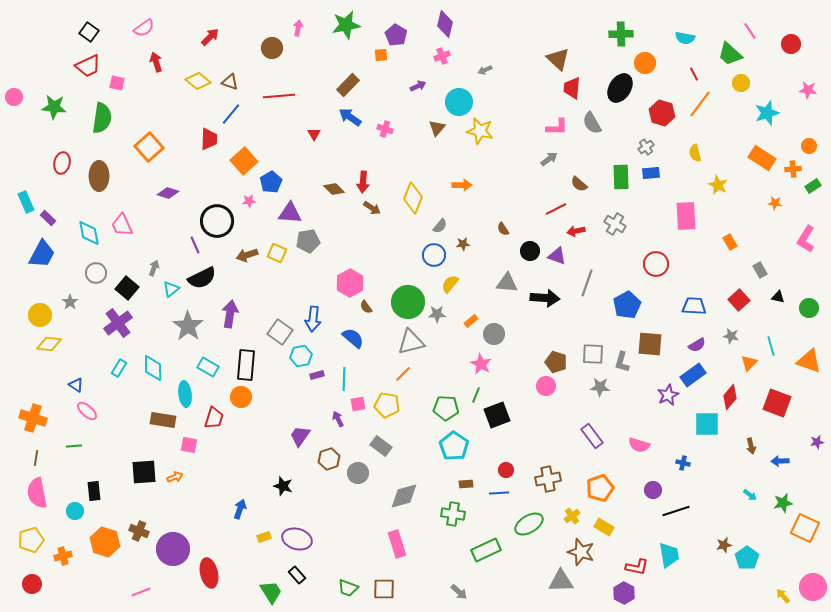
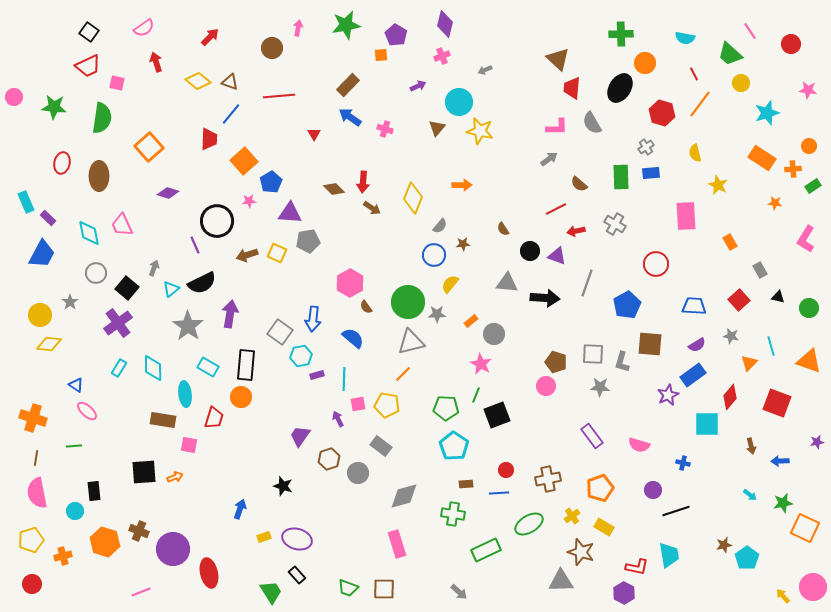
black semicircle at (202, 278): moved 5 px down
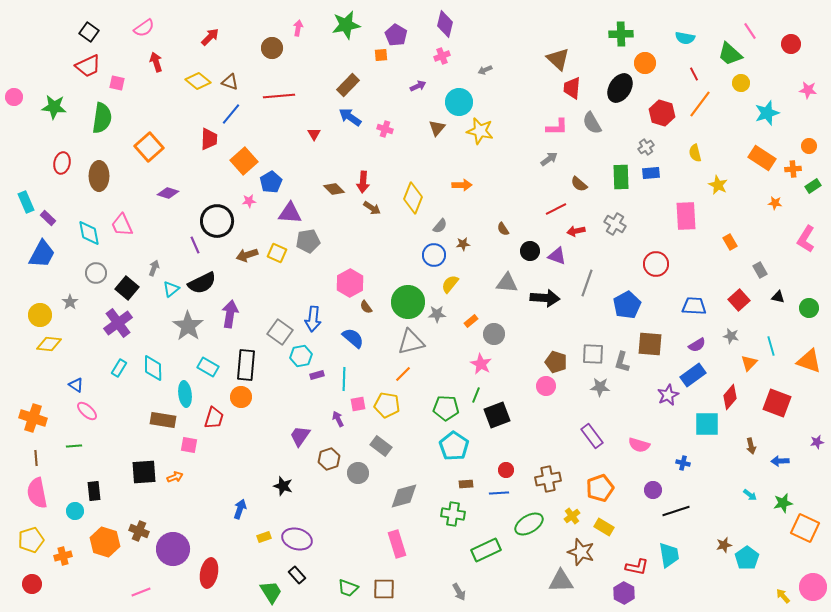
brown line at (36, 458): rotated 14 degrees counterclockwise
red ellipse at (209, 573): rotated 24 degrees clockwise
gray arrow at (459, 592): rotated 18 degrees clockwise
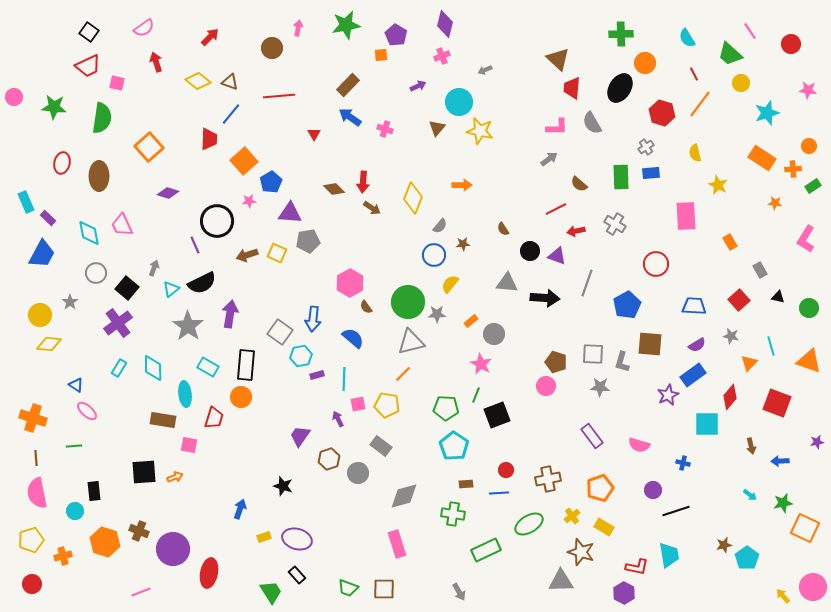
cyan semicircle at (685, 38): moved 2 px right; rotated 48 degrees clockwise
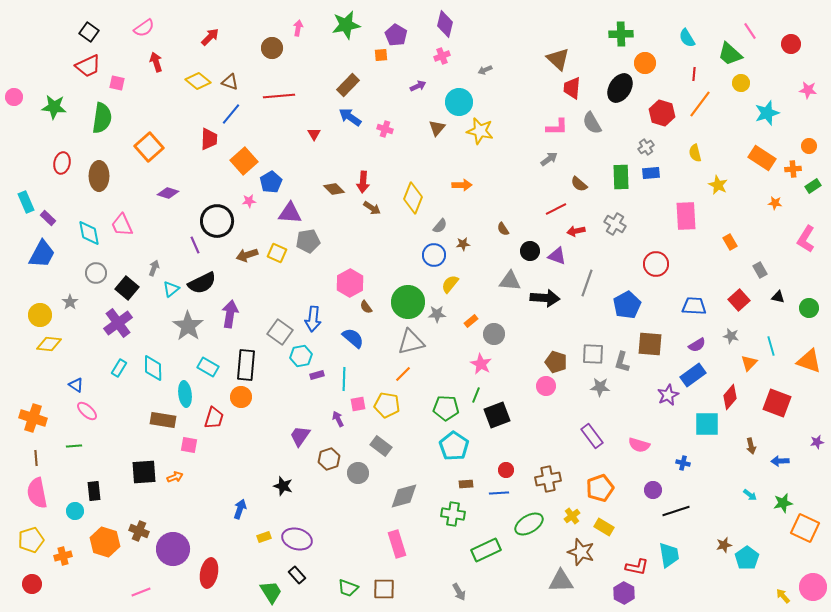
red line at (694, 74): rotated 32 degrees clockwise
gray triangle at (507, 283): moved 3 px right, 2 px up
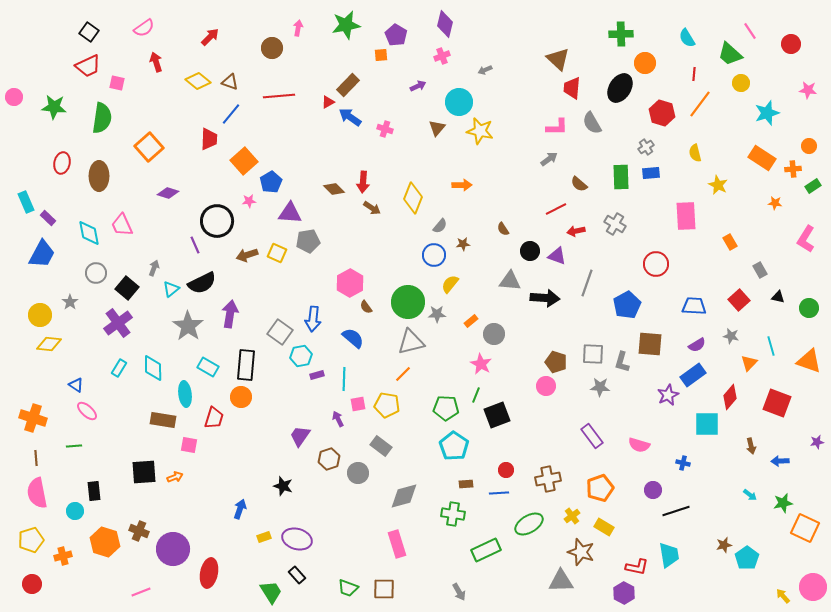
red triangle at (314, 134): moved 14 px right, 32 px up; rotated 32 degrees clockwise
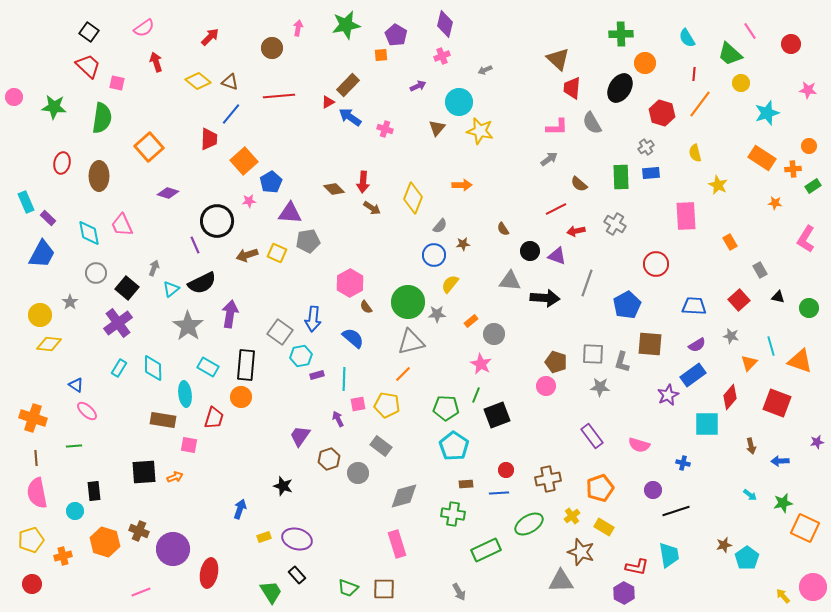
red trapezoid at (88, 66): rotated 112 degrees counterclockwise
orange triangle at (809, 361): moved 9 px left
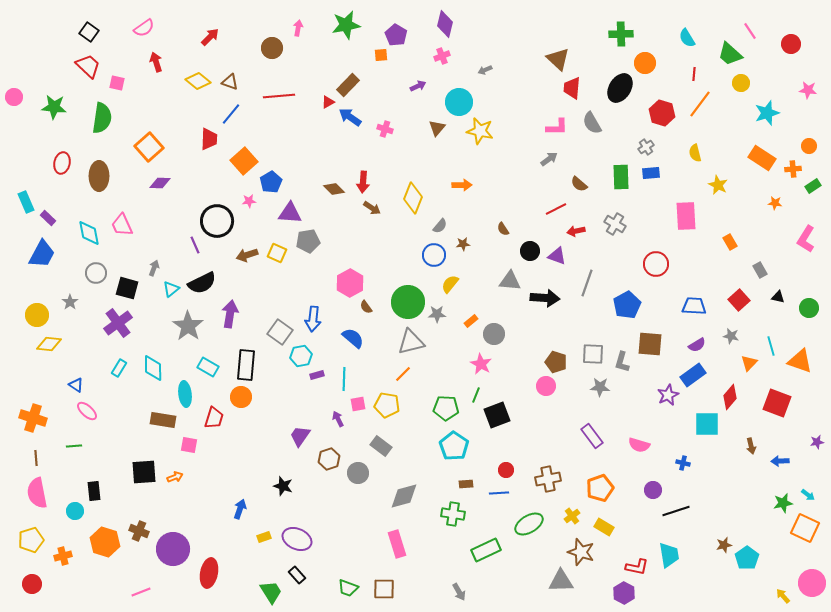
purple diamond at (168, 193): moved 8 px left, 10 px up; rotated 15 degrees counterclockwise
black square at (127, 288): rotated 25 degrees counterclockwise
yellow circle at (40, 315): moved 3 px left
cyan arrow at (750, 495): moved 58 px right
purple ellipse at (297, 539): rotated 8 degrees clockwise
pink circle at (813, 587): moved 1 px left, 4 px up
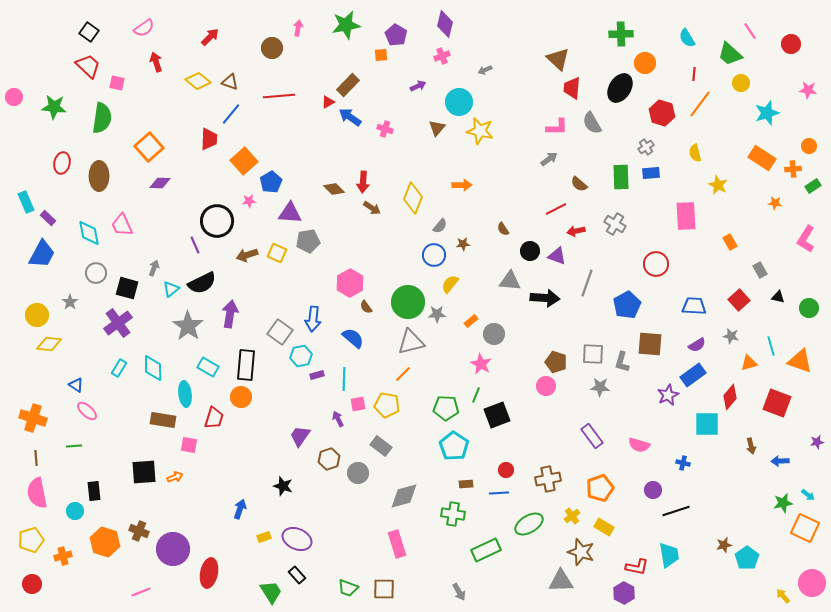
orange triangle at (749, 363): rotated 30 degrees clockwise
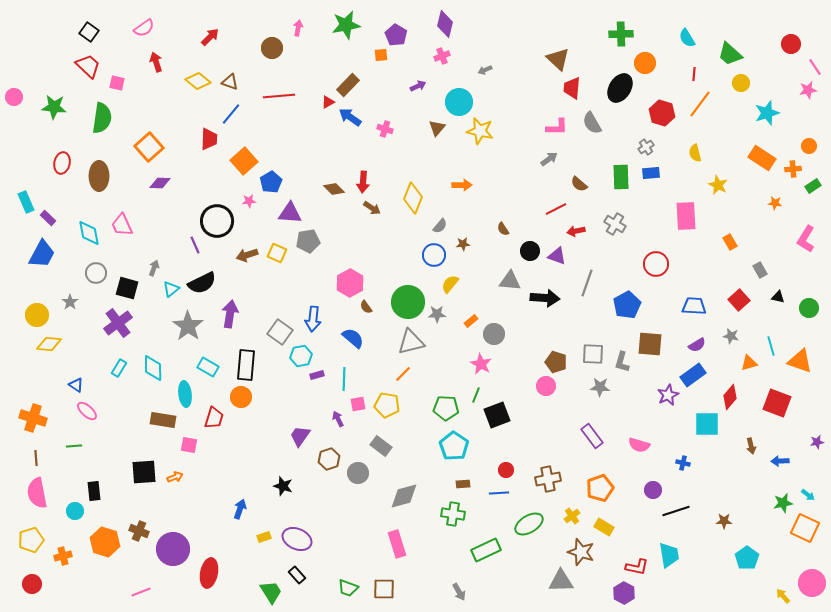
pink line at (750, 31): moved 65 px right, 36 px down
pink star at (808, 90): rotated 18 degrees counterclockwise
brown rectangle at (466, 484): moved 3 px left
brown star at (724, 545): moved 24 px up; rotated 14 degrees clockwise
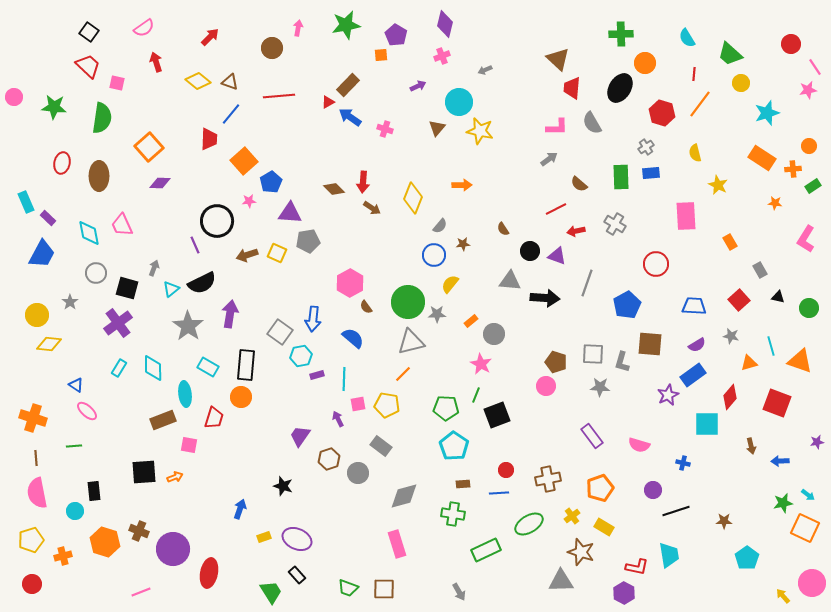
brown rectangle at (163, 420): rotated 30 degrees counterclockwise
